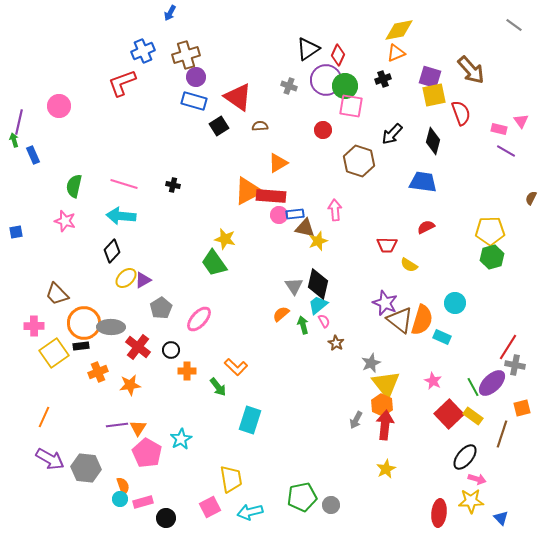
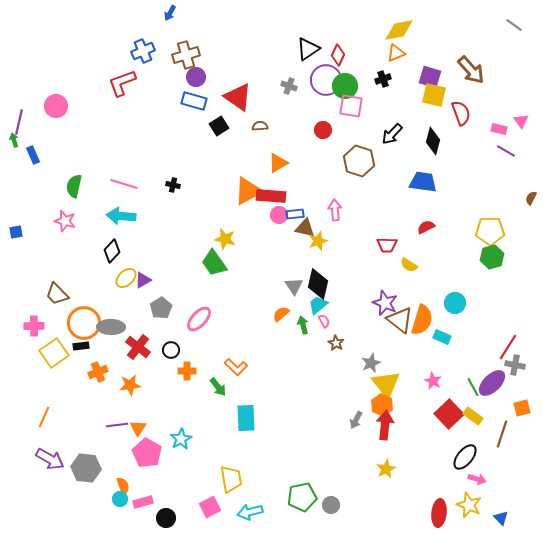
yellow square at (434, 95): rotated 25 degrees clockwise
pink circle at (59, 106): moved 3 px left
cyan rectangle at (250, 420): moved 4 px left, 2 px up; rotated 20 degrees counterclockwise
yellow star at (471, 501): moved 2 px left, 4 px down; rotated 25 degrees clockwise
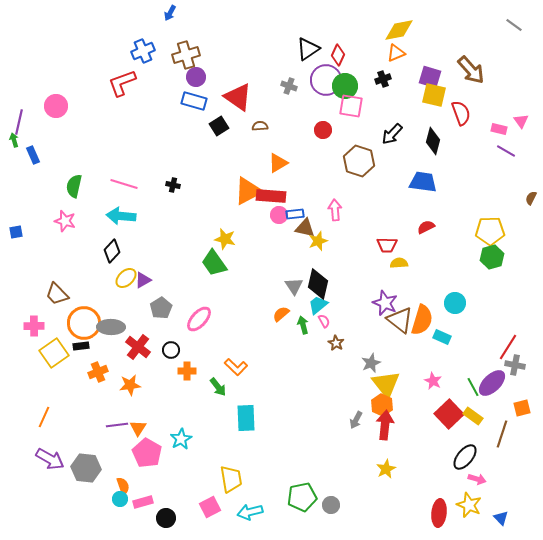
yellow semicircle at (409, 265): moved 10 px left, 2 px up; rotated 144 degrees clockwise
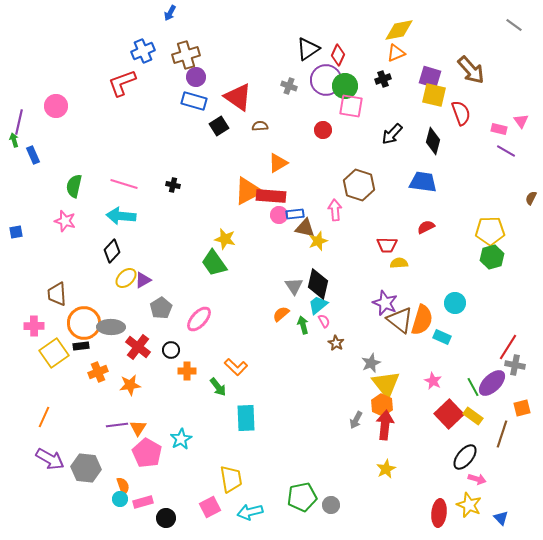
brown hexagon at (359, 161): moved 24 px down
brown trapezoid at (57, 294): rotated 40 degrees clockwise
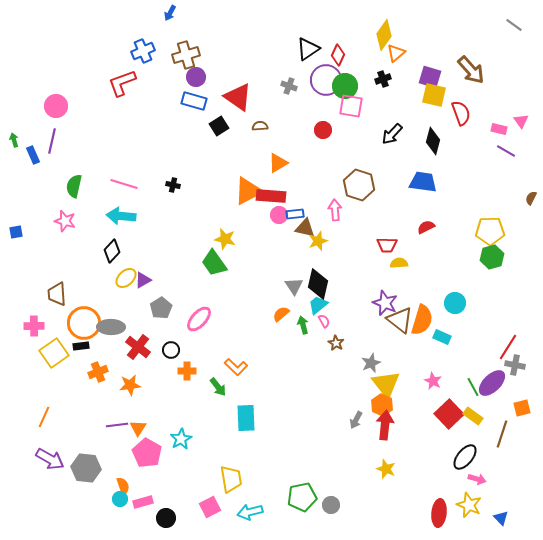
yellow diamond at (399, 30): moved 15 px left, 5 px down; rotated 44 degrees counterclockwise
orange triangle at (396, 53): rotated 18 degrees counterclockwise
purple line at (19, 122): moved 33 px right, 19 px down
yellow star at (386, 469): rotated 24 degrees counterclockwise
